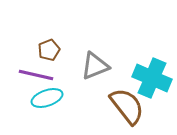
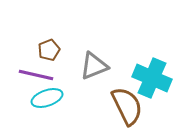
gray triangle: moved 1 px left
brown semicircle: rotated 12 degrees clockwise
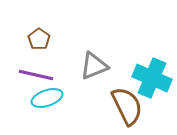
brown pentagon: moved 10 px left, 11 px up; rotated 15 degrees counterclockwise
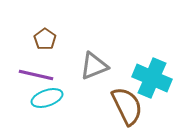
brown pentagon: moved 6 px right
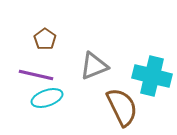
cyan cross: moved 2 px up; rotated 9 degrees counterclockwise
brown semicircle: moved 5 px left, 1 px down
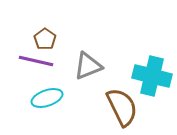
gray triangle: moved 6 px left
purple line: moved 14 px up
